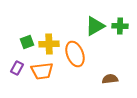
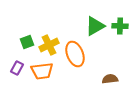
yellow cross: moved 1 px down; rotated 24 degrees counterclockwise
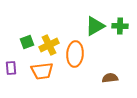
orange ellipse: rotated 25 degrees clockwise
purple rectangle: moved 6 px left; rotated 32 degrees counterclockwise
brown semicircle: moved 1 px up
